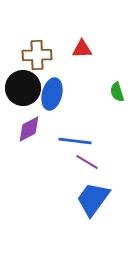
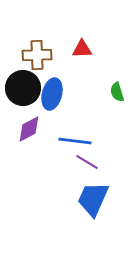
blue trapezoid: rotated 12 degrees counterclockwise
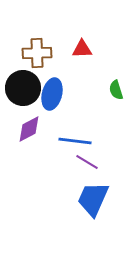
brown cross: moved 2 px up
green semicircle: moved 1 px left, 2 px up
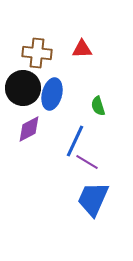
brown cross: rotated 8 degrees clockwise
green semicircle: moved 18 px left, 16 px down
blue line: rotated 72 degrees counterclockwise
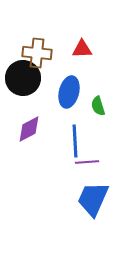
black circle: moved 10 px up
blue ellipse: moved 17 px right, 2 px up
blue line: rotated 28 degrees counterclockwise
purple line: rotated 35 degrees counterclockwise
